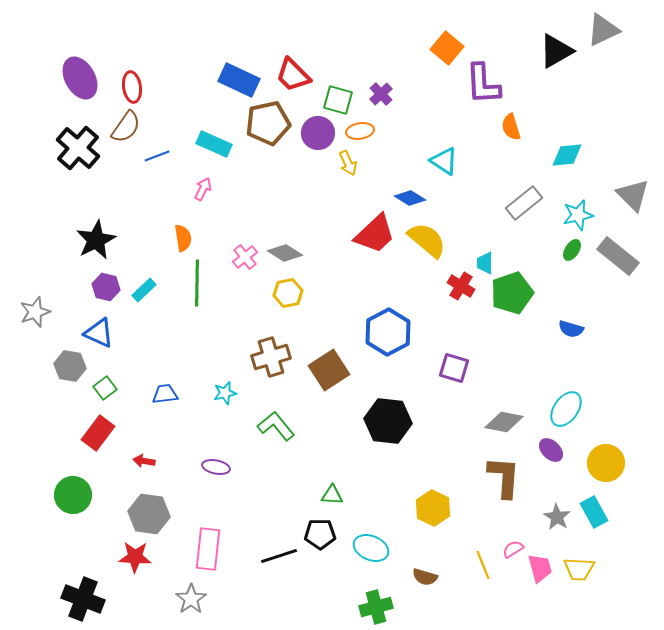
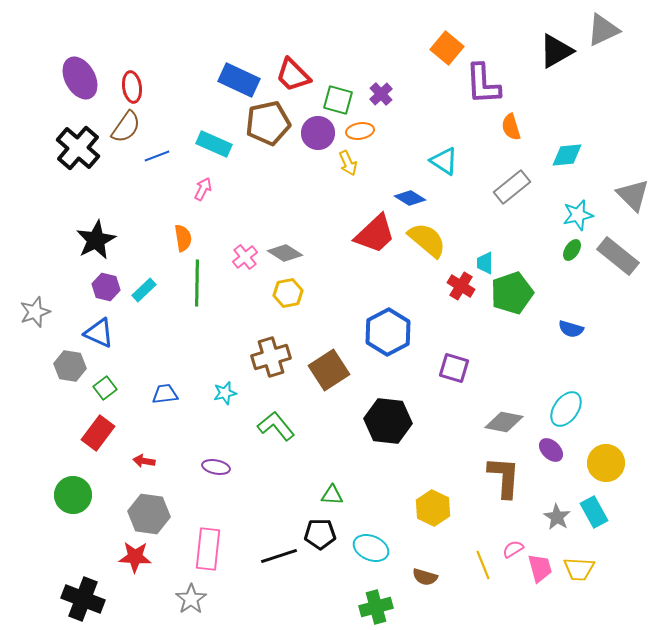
gray rectangle at (524, 203): moved 12 px left, 16 px up
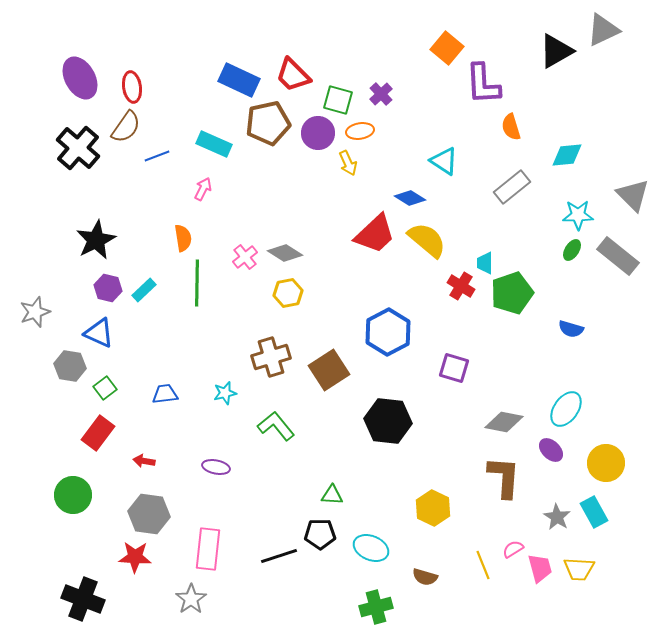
cyan star at (578, 215): rotated 12 degrees clockwise
purple hexagon at (106, 287): moved 2 px right, 1 px down
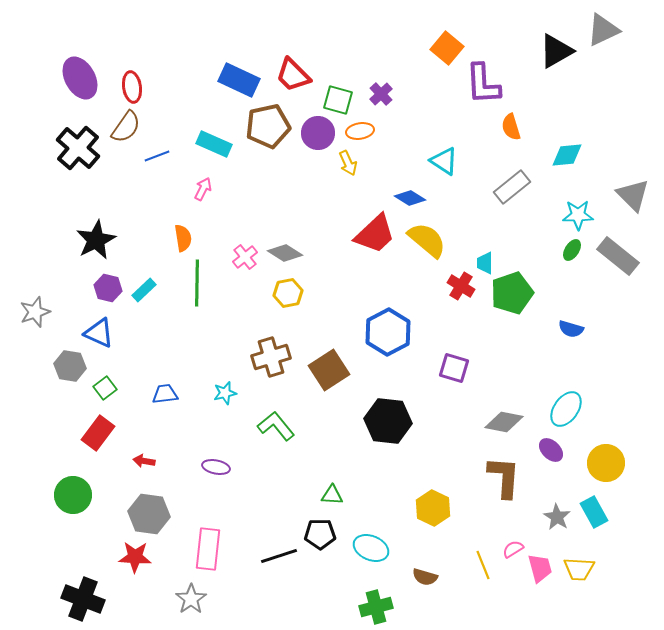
brown pentagon at (268, 123): moved 3 px down
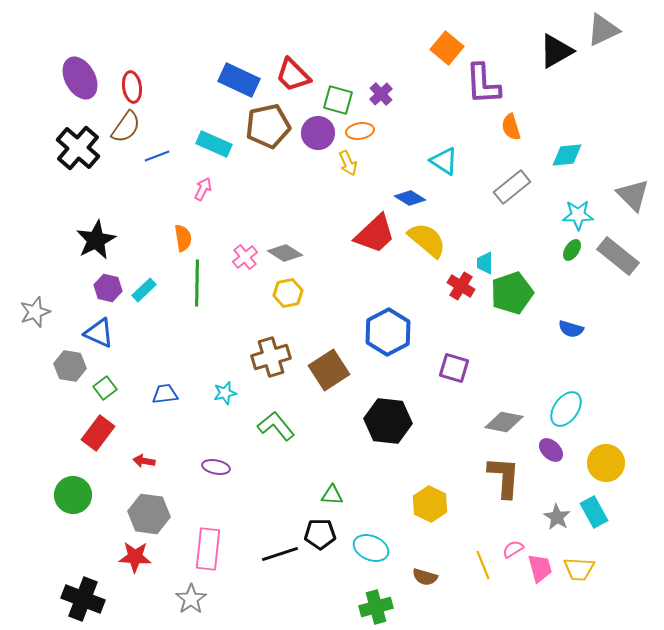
yellow hexagon at (433, 508): moved 3 px left, 4 px up
black line at (279, 556): moved 1 px right, 2 px up
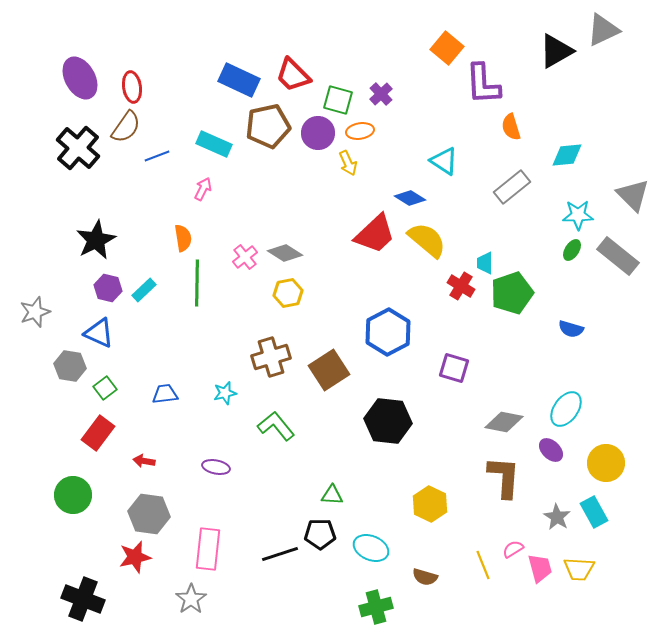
red star at (135, 557): rotated 16 degrees counterclockwise
